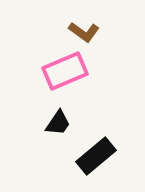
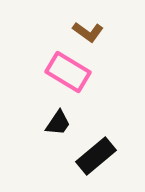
brown L-shape: moved 4 px right
pink rectangle: moved 3 px right, 1 px down; rotated 54 degrees clockwise
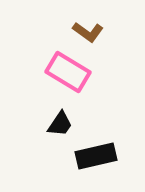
black trapezoid: moved 2 px right, 1 px down
black rectangle: rotated 27 degrees clockwise
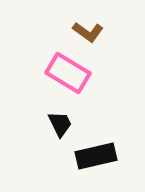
pink rectangle: moved 1 px down
black trapezoid: rotated 60 degrees counterclockwise
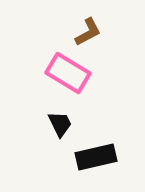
brown L-shape: rotated 64 degrees counterclockwise
black rectangle: moved 1 px down
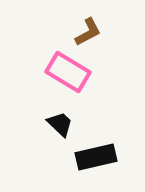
pink rectangle: moved 1 px up
black trapezoid: rotated 20 degrees counterclockwise
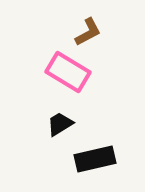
black trapezoid: rotated 76 degrees counterclockwise
black rectangle: moved 1 px left, 2 px down
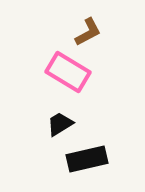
black rectangle: moved 8 px left
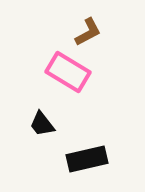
black trapezoid: moved 18 px left; rotated 96 degrees counterclockwise
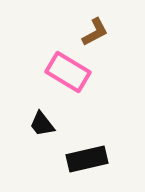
brown L-shape: moved 7 px right
